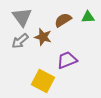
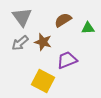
green triangle: moved 11 px down
brown star: moved 5 px down
gray arrow: moved 2 px down
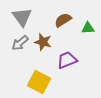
yellow square: moved 4 px left, 1 px down
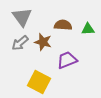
brown semicircle: moved 5 px down; rotated 36 degrees clockwise
green triangle: moved 1 px down
